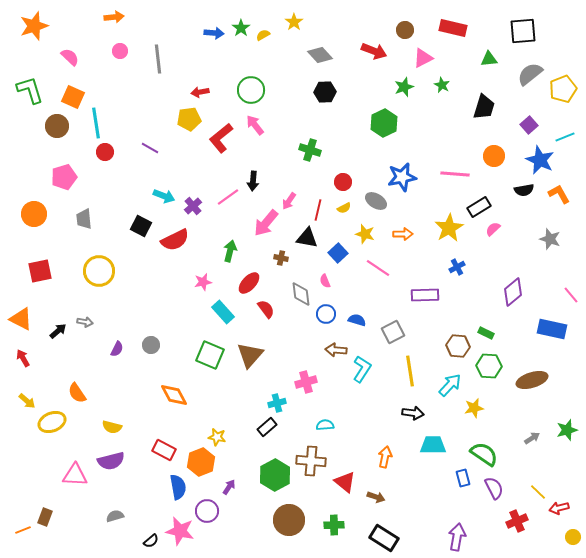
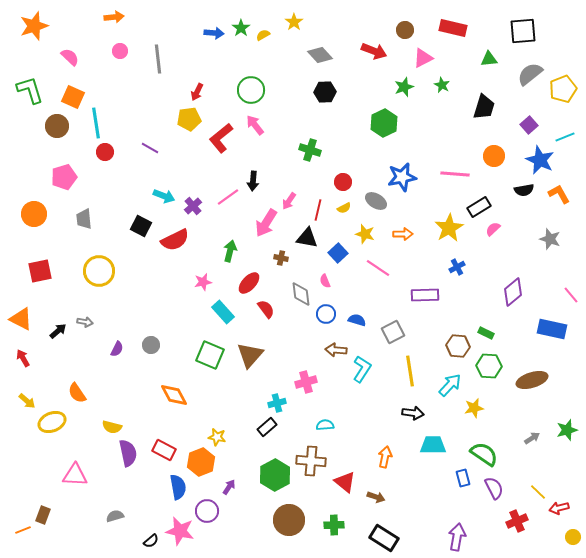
red arrow at (200, 92): moved 3 px left; rotated 54 degrees counterclockwise
pink arrow at (266, 223): rotated 8 degrees counterclockwise
purple semicircle at (111, 461): moved 17 px right, 8 px up; rotated 88 degrees counterclockwise
brown rectangle at (45, 517): moved 2 px left, 2 px up
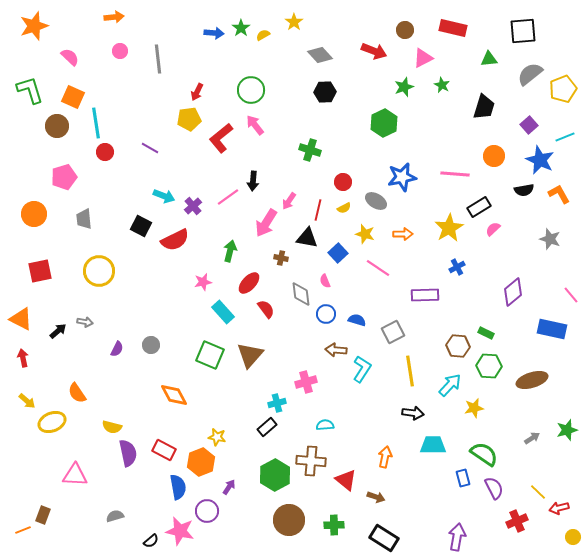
red arrow at (23, 358): rotated 18 degrees clockwise
red triangle at (345, 482): moved 1 px right, 2 px up
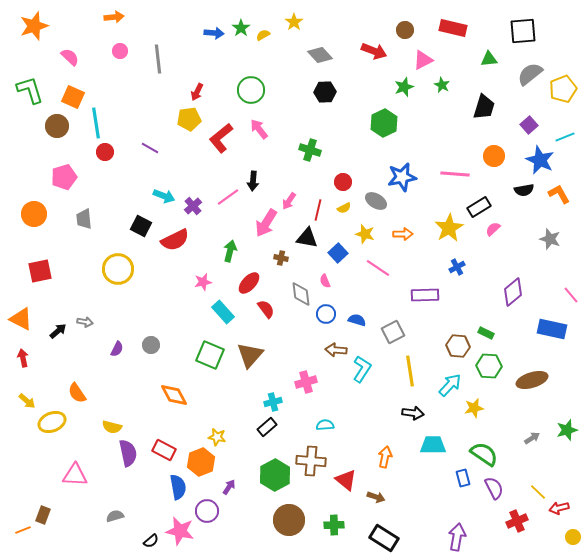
pink triangle at (423, 58): moved 2 px down
pink arrow at (255, 125): moved 4 px right, 4 px down
yellow circle at (99, 271): moved 19 px right, 2 px up
cyan cross at (277, 403): moved 4 px left, 1 px up
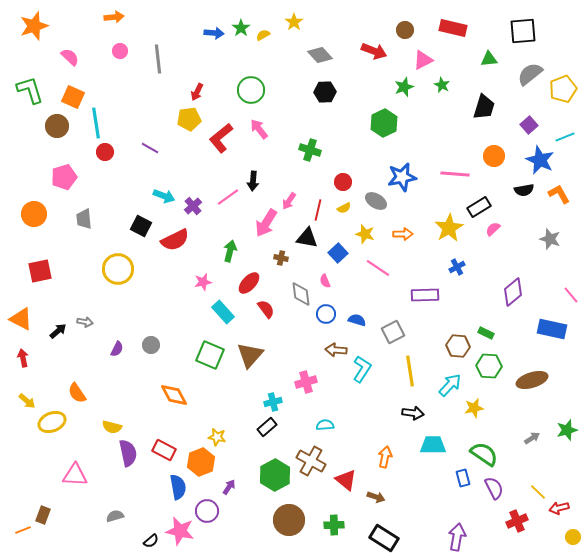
brown cross at (311, 461): rotated 24 degrees clockwise
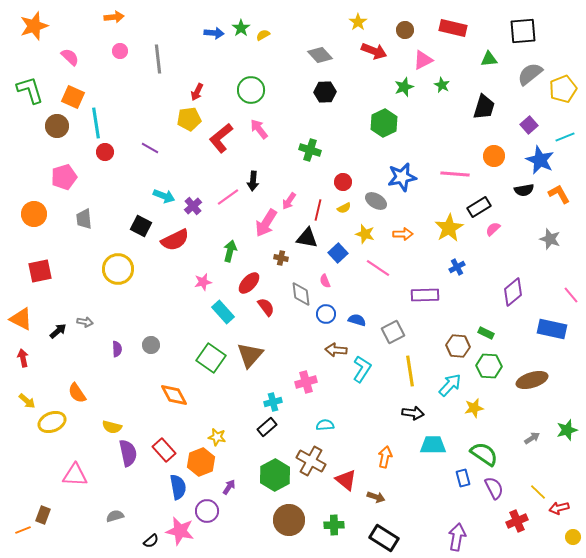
yellow star at (294, 22): moved 64 px right
red semicircle at (266, 309): moved 2 px up
purple semicircle at (117, 349): rotated 28 degrees counterclockwise
green square at (210, 355): moved 1 px right, 3 px down; rotated 12 degrees clockwise
red rectangle at (164, 450): rotated 20 degrees clockwise
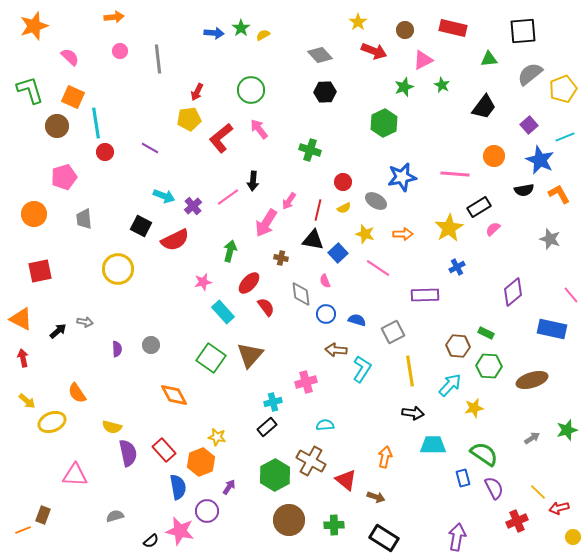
black trapezoid at (484, 107): rotated 20 degrees clockwise
black triangle at (307, 238): moved 6 px right, 2 px down
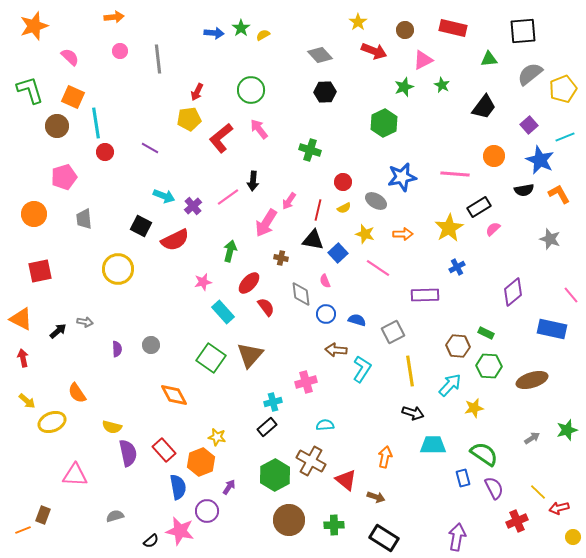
black arrow at (413, 413): rotated 10 degrees clockwise
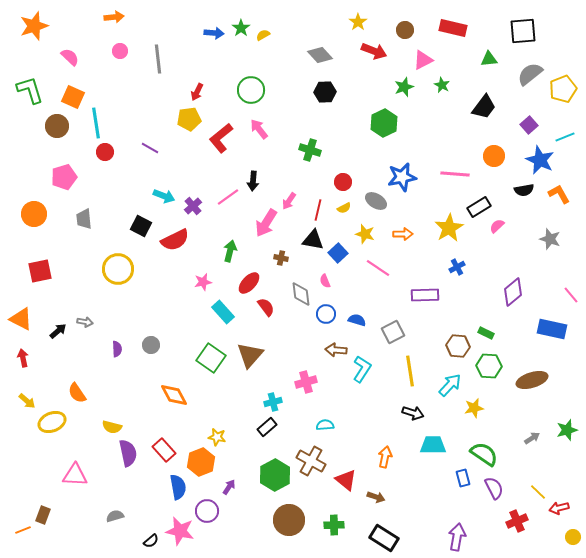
pink semicircle at (493, 229): moved 4 px right, 3 px up
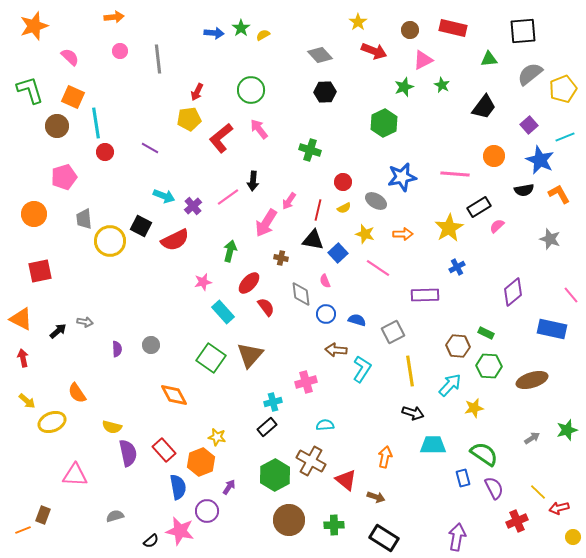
brown circle at (405, 30): moved 5 px right
yellow circle at (118, 269): moved 8 px left, 28 px up
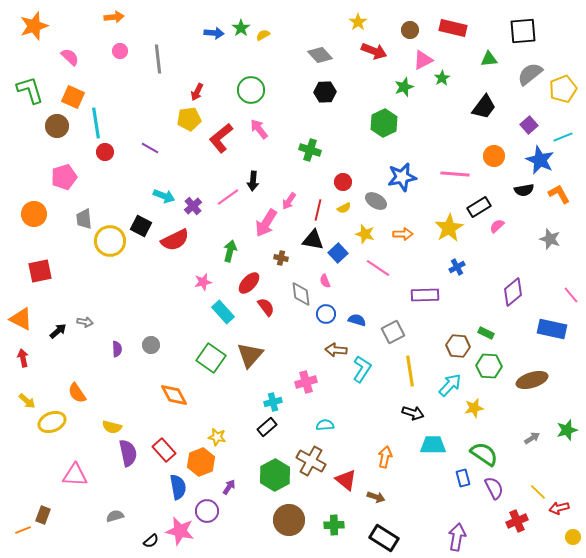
green star at (442, 85): moved 7 px up; rotated 14 degrees clockwise
cyan line at (565, 137): moved 2 px left
